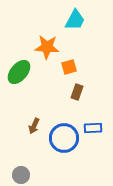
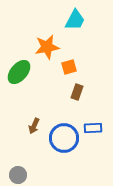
orange star: rotated 15 degrees counterclockwise
gray circle: moved 3 px left
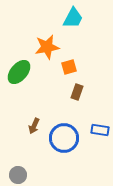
cyan trapezoid: moved 2 px left, 2 px up
blue rectangle: moved 7 px right, 2 px down; rotated 12 degrees clockwise
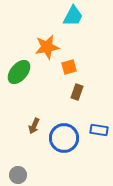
cyan trapezoid: moved 2 px up
blue rectangle: moved 1 px left
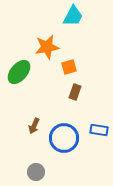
brown rectangle: moved 2 px left
gray circle: moved 18 px right, 3 px up
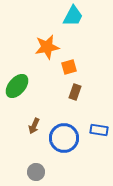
green ellipse: moved 2 px left, 14 px down
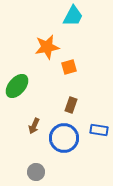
brown rectangle: moved 4 px left, 13 px down
